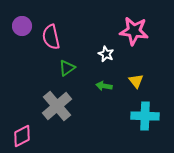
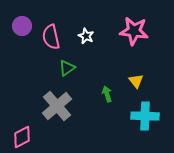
white star: moved 20 px left, 18 px up
green arrow: moved 3 px right, 8 px down; rotated 63 degrees clockwise
pink diamond: moved 1 px down
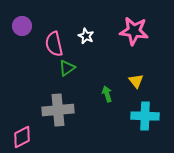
pink semicircle: moved 3 px right, 7 px down
gray cross: moved 1 px right, 4 px down; rotated 36 degrees clockwise
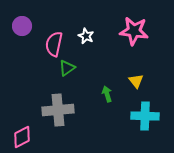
pink semicircle: rotated 25 degrees clockwise
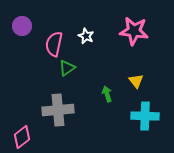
pink diamond: rotated 10 degrees counterclockwise
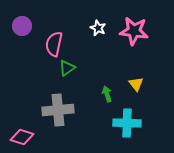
white star: moved 12 px right, 8 px up
yellow triangle: moved 3 px down
cyan cross: moved 18 px left, 7 px down
pink diamond: rotated 55 degrees clockwise
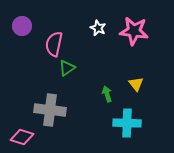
gray cross: moved 8 px left; rotated 12 degrees clockwise
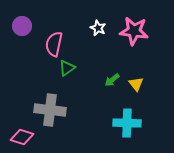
green arrow: moved 5 px right, 14 px up; rotated 112 degrees counterclockwise
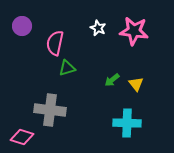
pink semicircle: moved 1 px right, 1 px up
green triangle: rotated 18 degrees clockwise
